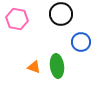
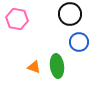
black circle: moved 9 px right
blue circle: moved 2 px left
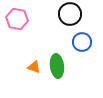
blue circle: moved 3 px right
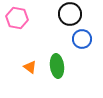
pink hexagon: moved 1 px up
blue circle: moved 3 px up
orange triangle: moved 4 px left; rotated 16 degrees clockwise
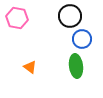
black circle: moved 2 px down
green ellipse: moved 19 px right
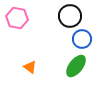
green ellipse: rotated 45 degrees clockwise
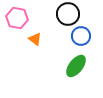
black circle: moved 2 px left, 2 px up
blue circle: moved 1 px left, 3 px up
orange triangle: moved 5 px right, 28 px up
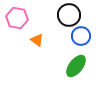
black circle: moved 1 px right, 1 px down
orange triangle: moved 2 px right, 1 px down
